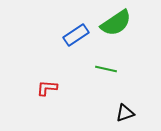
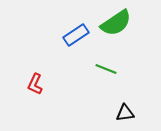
green line: rotated 10 degrees clockwise
red L-shape: moved 12 px left, 4 px up; rotated 70 degrees counterclockwise
black triangle: rotated 12 degrees clockwise
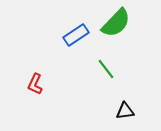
green semicircle: rotated 12 degrees counterclockwise
green line: rotated 30 degrees clockwise
black triangle: moved 2 px up
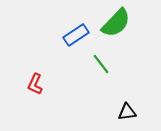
green line: moved 5 px left, 5 px up
black triangle: moved 2 px right, 1 px down
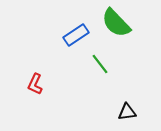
green semicircle: rotated 92 degrees clockwise
green line: moved 1 px left
